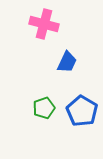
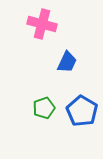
pink cross: moved 2 px left
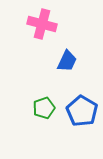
blue trapezoid: moved 1 px up
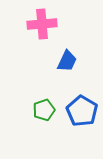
pink cross: rotated 20 degrees counterclockwise
green pentagon: moved 2 px down
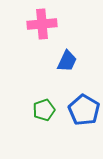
blue pentagon: moved 2 px right, 1 px up
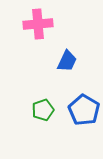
pink cross: moved 4 px left
green pentagon: moved 1 px left
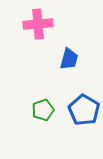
blue trapezoid: moved 2 px right, 2 px up; rotated 10 degrees counterclockwise
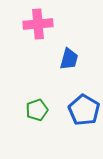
green pentagon: moved 6 px left
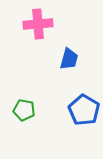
green pentagon: moved 13 px left; rotated 30 degrees clockwise
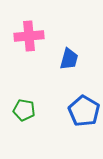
pink cross: moved 9 px left, 12 px down
blue pentagon: moved 1 px down
